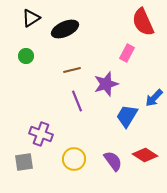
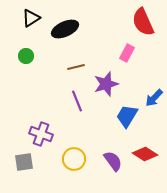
brown line: moved 4 px right, 3 px up
red diamond: moved 1 px up
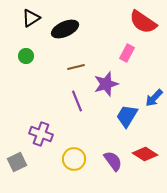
red semicircle: rotated 32 degrees counterclockwise
gray square: moved 7 px left; rotated 18 degrees counterclockwise
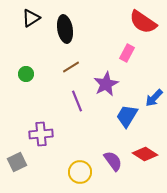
black ellipse: rotated 76 degrees counterclockwise
green circle: moved 18 px down
brown line: moved 5 px left; rotated 18 degrees counterclockwise
purple star: rotated 10 degrees counterclockwise
purple cross: rotated 25 degrees counterclockwise
yellow circle: moved 6 px right, 13 px down
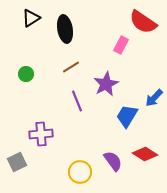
pink rectangle: moved 6 px left, 8 px up
